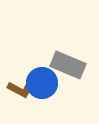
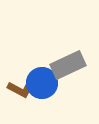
gray rectangle: rotated 48 degrees counterclockwise
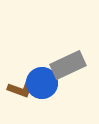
brown L-shape: rotated 8 degrees counterclockwise
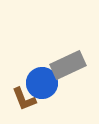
brown L-shape: moved 3 px right, 10 px down; rotated 48 degrees clockwise
